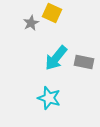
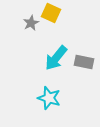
yellow square: moved 1 px left
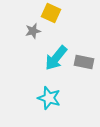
gray star: moved 2 px right, 8 px down; rotated 14 degrees clockwise
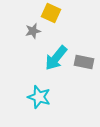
cyan star: moved 10 px left, 1 px up
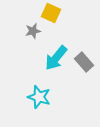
gray rectangle: rotated 36 degrees clockwise
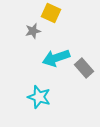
cyan arrow: rotated 32 degrees clockwise
gray rectangle: moved 6 px down
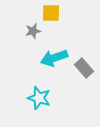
yellow square: rotated 24 degrees counterclockwise
cyan arrow: moved 2 px left
cyan star: moved 1 px down
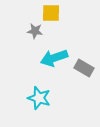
gray star: moved 2 px right; rotated 21 degrees clockwise
gray rectangle: rotated 18 degrees counterclockwise
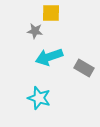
cyan arrow: moved 5 px left, 1 px up
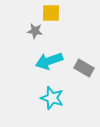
cyan arrow: moved 4 px down
cyan star: moved 13 px right
